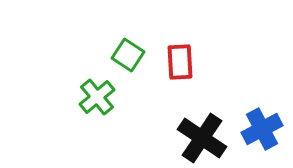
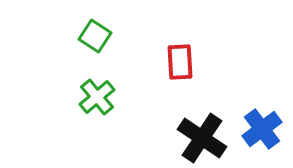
green square: moved 33 px left, 19 px up
blue cross: rotated 9 degrees counterclockwise
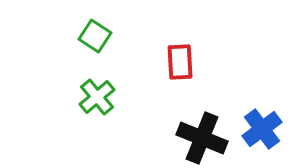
black cross: rotated 12 degrees counterclockwise
